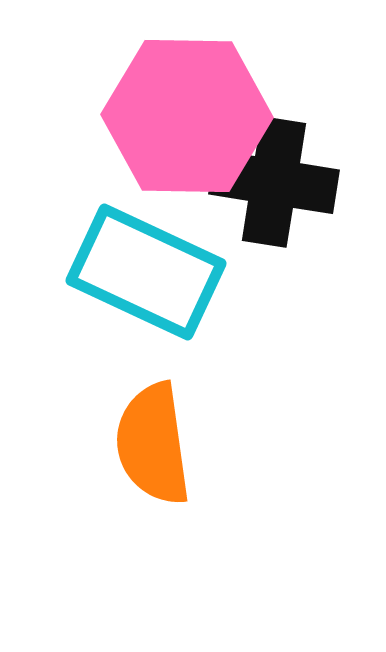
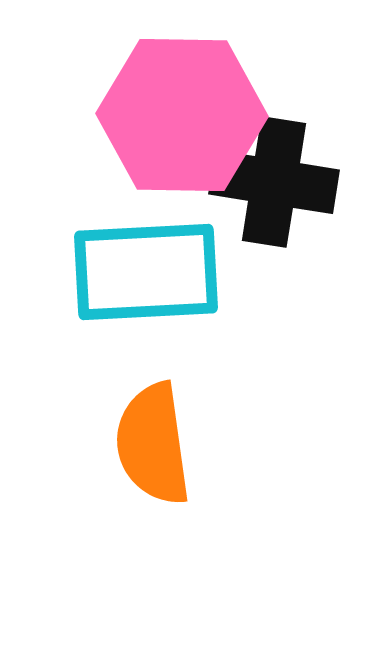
pink hexagon: moved 5 px left, 1 px up
cyan rectangle: rotated 28 degrees counterclockwise
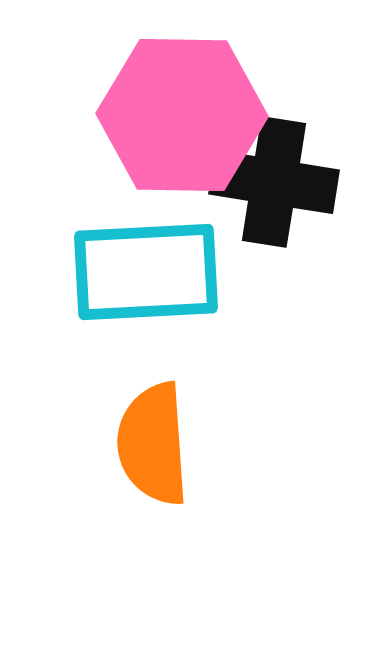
orange semicircle: rotated 4 degrees clockwise
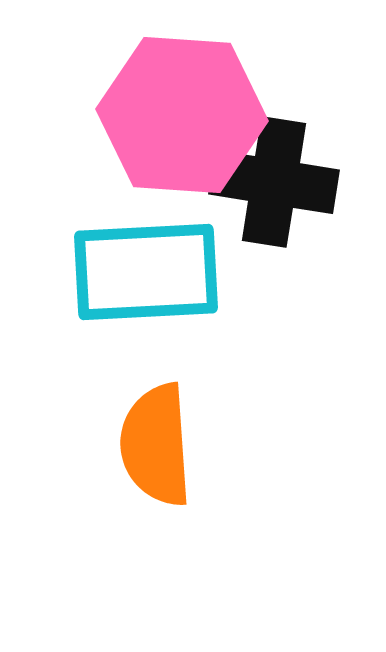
pink hexagon: rotated 3 degrees clockwise
orange semicircle: moved 3 px right, 1 px down
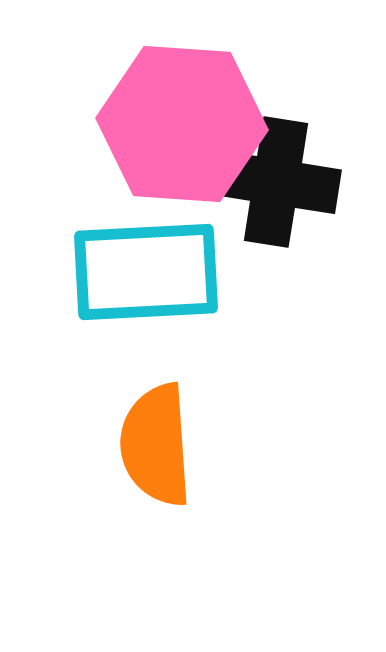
pink hexagon: moved 9 px down
black cross: moved 2 px right
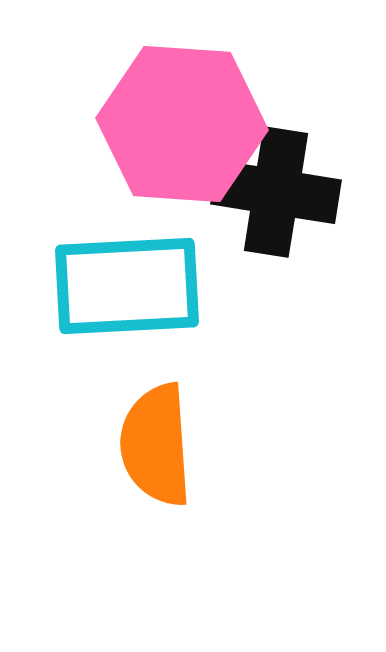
black cross: moved 10 px down
cyan rectangle: moved 19 px left, 14 px down
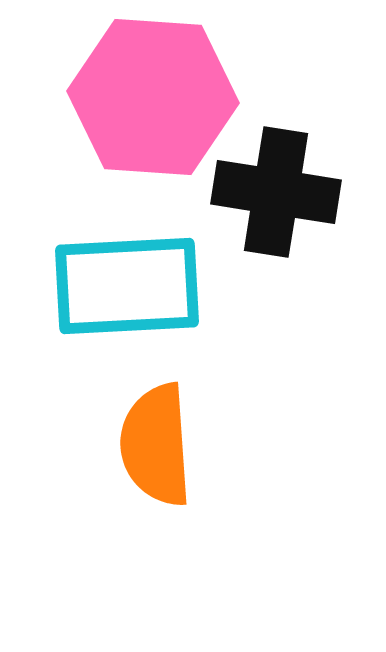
pink hexagon: moved 29 px left, 27 px up
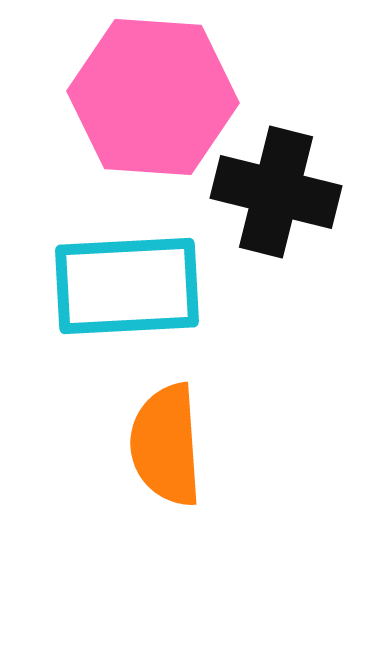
black cross: rotated 5 degrees clockwise
orange semicircle: moved 10 px right
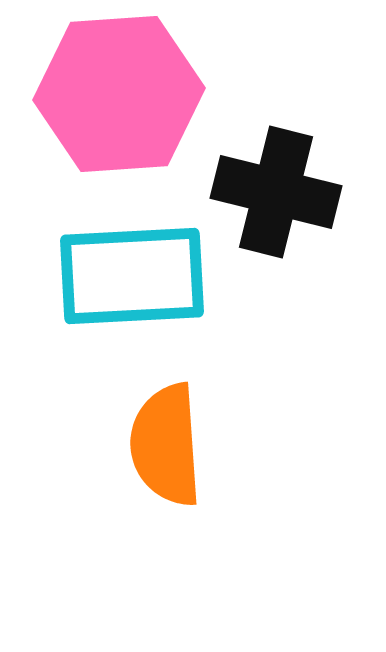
pink hexagon: moved 34 px left, 3 px up; rotated 8 degrees counterclockwise
cyan rectangle: moved 5 px right, 10 px up
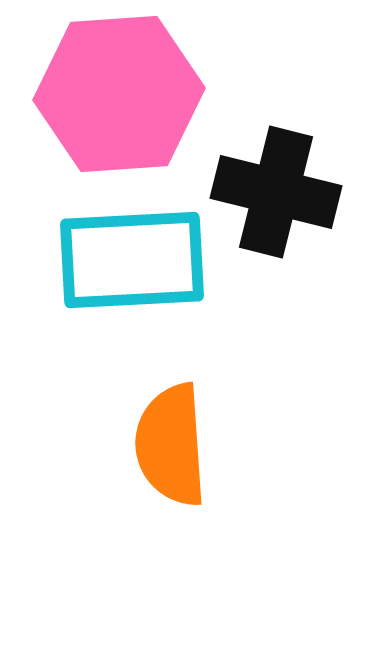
cyan rectangle: moved 16 px up
orange semicircle: moved 5 px right
